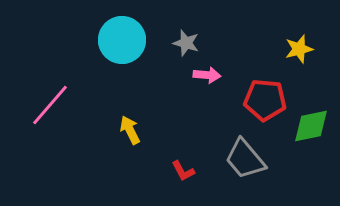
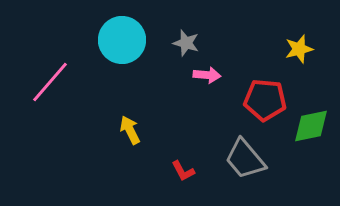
pink line: moved 23 px up
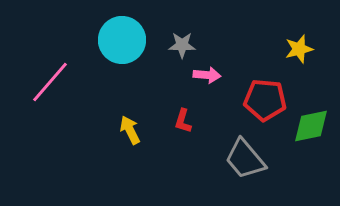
gray star: moved 4 px left, 2 px down; rotated 16 degrees counterclockwise
red L-shape: moved 50 px up; rotated 45 degrees clockwise
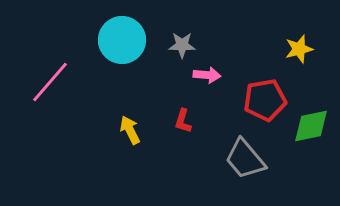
red pentagon: rotated 15 degrees counterclockwise
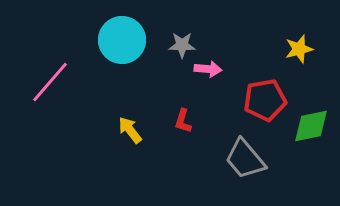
pink arrow: moved 1 px right, 6 px up
yellow arrow: rotated 12 degrees counterclockwise
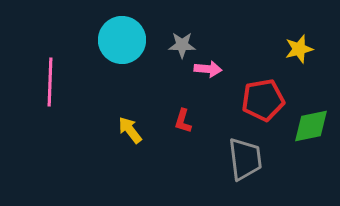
pink line: rotated 39 degrees counterclockwise
red pentagon: moved 2 px left
gray trapezoid: rotated 147 degrees counterclockwise
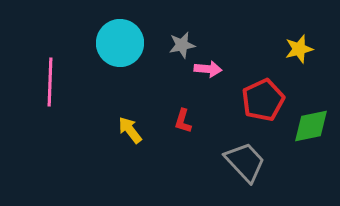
cyan circle: moved 2 px left, 3 px down
gray star: rotated 12 degrees counterclockwise
red pentagon: rotated 15 degrees counterclockwise
gray trapezoid: moved 3 px down; rotated 36 degrees counterclockwise
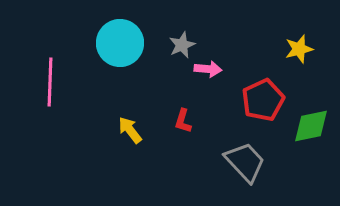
gray star: rotated 12 degrees counterclockwise
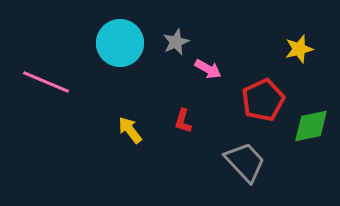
gray star: moved 6 px left, 3 px up
pink arrow: rotated 24 degrees clockwise
pink line: moved 4 px left; rotated 69 degrees counterclockwise
